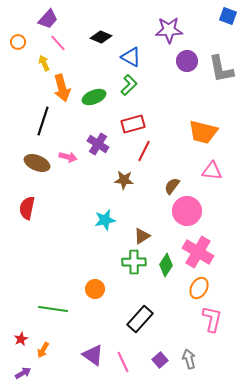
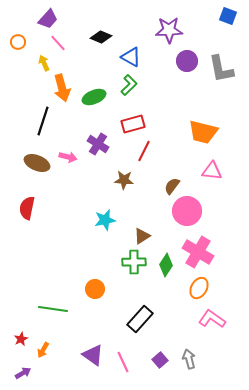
pink L-shape at (212, 319): rotated 68 degrees counterclockwise
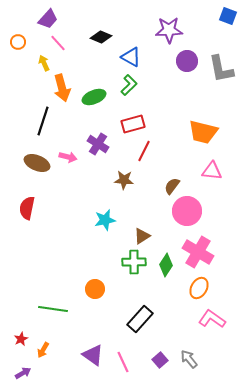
gray arrow at (189, 359): rotated 24 degrees counterclockwise
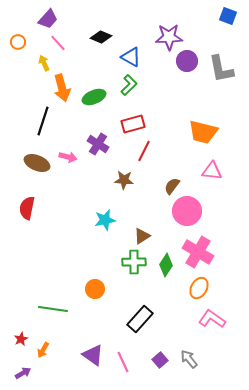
purple star at (169, 30): moved 7 px down
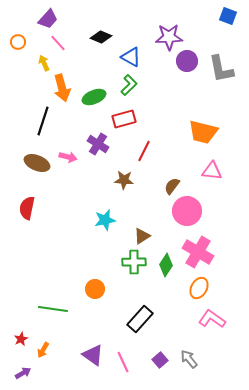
red rectangle at (133, 124): moved 9 px left, 5 px up
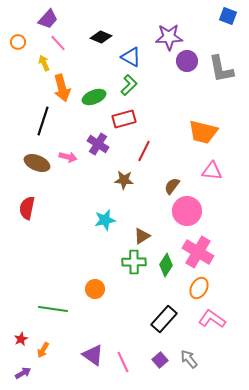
black rectangle at (140, 319): moved 24 px right
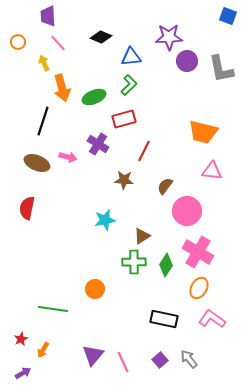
purple trapezoid at (48, 19): moved 3 px up; rotated 135 degrees clockwise
blue triangle at (131, 57): rotated 35 degrees counterclockwise
brown semicircle at (172, 186): moved 7 px left
black rectangle at (164, 319): rotated 60 degrees clockwise
purple triangle at (93, 355): rotated 35 degrees clockwise
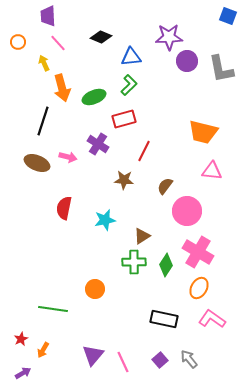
red semicircle at (27, 208): moved 37 px right
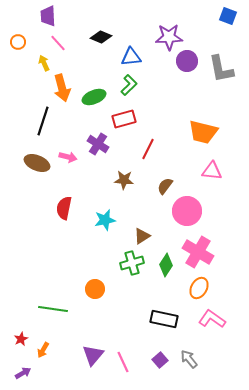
red line at (144, 151): moved 4 px right, 2 px up
green cross at (134, 262): moved 2 px left, 1 px down; rotated 15 degrees counterclockwise
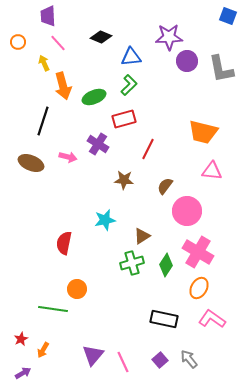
orange arrow at (62, 88): moved 1 px right, 2 px up
brown ellipse at (37, 163): moved 6 px left
red semicircle at (64, 208): moved 35 px down
orange circle at (95, 289): moved 18 px left
